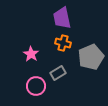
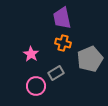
gray pentagon: moved 1 px left, 2 px down
gray rectangle: moved 2 px left
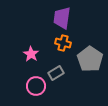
purple trapezoid: rotated 20 degrees clockwise
gray pentagon: rotated 15 degrees counterclockwise
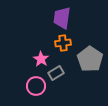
orange cross: rotated 21 degrees counterclockwise
pink star: moved 10 px right, 5 px down
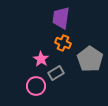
purple trapezoid: moved 1 px left
orange cross: rotated 28 degrees clockwise
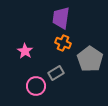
pink star: moved 16 px left, 8 px up
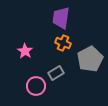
gray pentagon: rotated 10 degrees clockwise
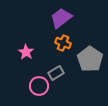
purple trapezoid: rotated 45 degrees clockwise
pink star: moved 1 px right, 1 px down
gray pentagon: rotated 10 degrees counterclockwise
pink circle: moved 3 px right
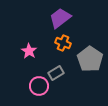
purple trapezoid: moved 1 px left
pink star: moved 3 px right, 1 px up
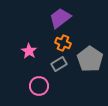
gray rectangle: moved 3 px right, 9 px up
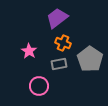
purple trapezoid: moved 3 px left
gray rectangle: rotated 21 degrees clockwise
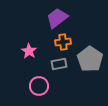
orange cross: moved 1 px up; rotated 28 degrees counterclockwise
